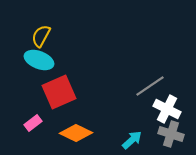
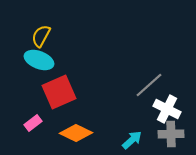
gray line: moved 1 px left, 1 px up; rotated 8 degrees counterclockwise
gray cross: rotated 20 degrees counterclockwise
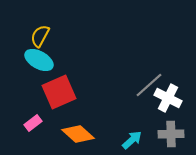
yellow semicircle: moved 1 px left
cyan ellipse: rotated 8 degrees clockwise
white cross: moved 1 px right, 11 px up
orange diamond: moved 2 px right, 1 px down; rotated 16 degrees clockwise
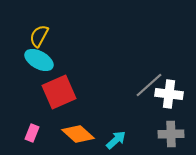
yellow semicircle: moved 1 px left
white cross: moved 1 px right, 4 px up; rotated 20 degrees counterclockwise
pink rectangle: moved 1 px left, 10 px down; rotated 30 degrees counterclockwise
cyan arrow: moved 16 px left
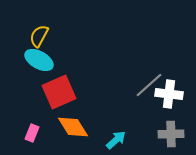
orange diamond: moved 5 px left, 7 px up; rotated 16 degrees clockwise
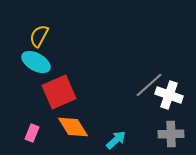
cyan ellipse: moved 3 px left, 2 px down
white cross: moved 1 px down; rotated 12 degrees clockwise
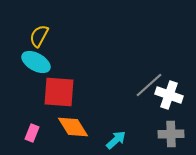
red square: rotated 28 degrees clockwise
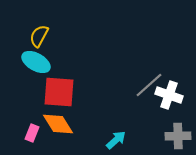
orange diamond: moved 15 px left, 3 px up
gray cross: moved 7 px right, 2 px down
